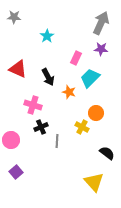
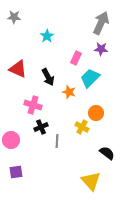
purple square: rotated 32 degrees clockwise
yellow triangle: moved 3 px left, 1 px up
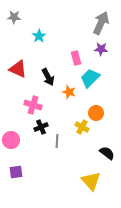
cyan star: moved 8 px left
pink rectangle: rotated 40 degrees counterclockwise
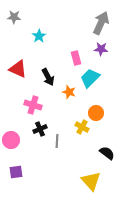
black cross: moved 1 px left, 2 px down
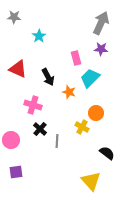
black cross: rotated 24 degrees counterclockwise
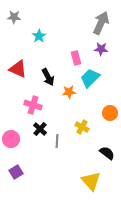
orange star: rotated 24 degrees counterclockwise
orange circle: moved 14 px right
pink circle: moved 1 px up
purple square: rotated 24 degrees counterclockwise
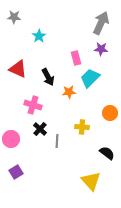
yellow cross: rotated 24 degrees counterclockwise
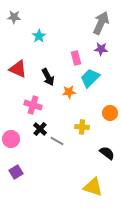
gray line: rotated 64 degrees counterclockwise
yellow triangle: moved 2 px right, 6 px down; rotated 30 degrees counterclockwise
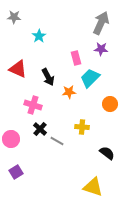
orange circle: moved 9 px up
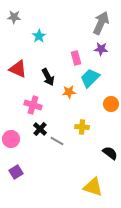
orange circle: moved 1 px right
black semicircle: moved 3 px right
